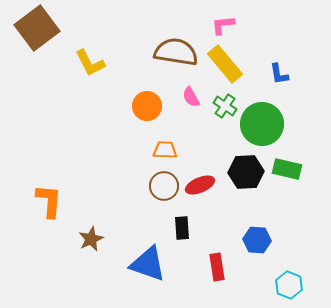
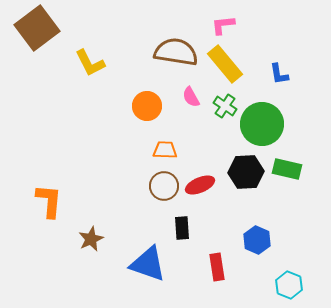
blue hexagon: rotated 20 degrees clockwise
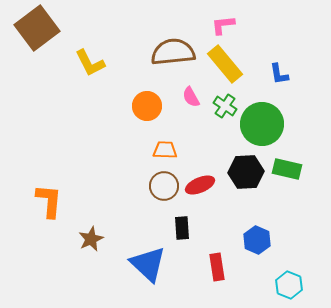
brown semicircle: moved 3 px left; rotated 15 degrees counterclockwise
blue triangle: rotated 24 degrees clockwise
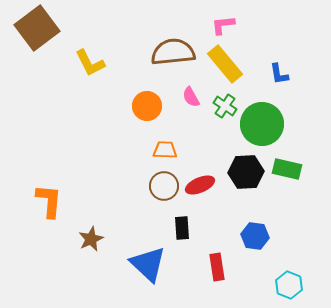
blue hexagon: moved 2 px left, 4 px up; rotated 16 degrees counterclockwise
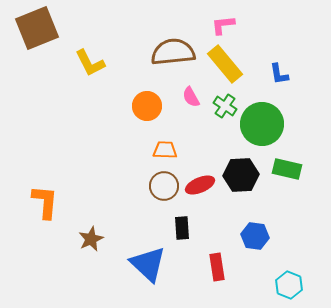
brown square: rotated 15 degrees clockwise
black hexagon: moved 5 px left, 3 px down
orange L-shape: moved 4 px left, 1 px down
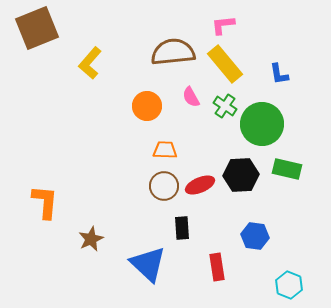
yellow L-shape: rotated 68 degrees clockwise
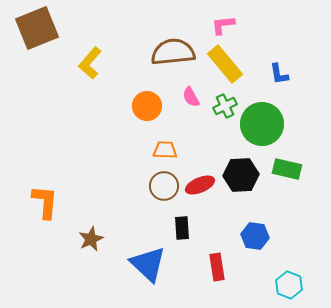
green cross: rotated 30 degrees clockwise
